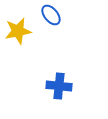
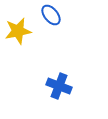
blue cross: rotated 15 degrees clockwise
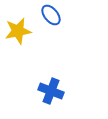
blue cross: moved 8 px left, 5 px down
